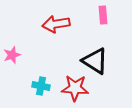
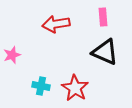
pink rectangle: moved 2 px down
black triangle: moved 10 px right, 9 px up; rotated 8 degrees counterclockwise
red star: rotated 28 degrees clockwise
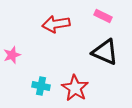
pink rectangle: moved 1 px up; rotated 60 degrees counterclockwise
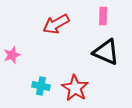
pink rectangle: rotated 66 degrees clockwise
red arrow: rotated 20 degrees counterclockwise
black triangle: moved 1 px right
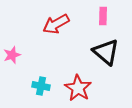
black triangle: rotated 16 degrees clockwise
red star: moved 3 px right
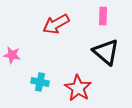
pink star: rotated 30 degrees clockwise
cyan cross: moved 1 px left, 4 px up
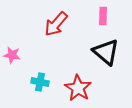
red arrow: rotated 20 degrees counterclockwise
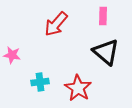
cyan cross: rotated 18 degrees counterclockwise
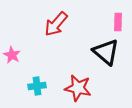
pink rectangle: moved 15 px right, 6 px down
pink star: rotated 18 degrees clockwise
cyan cross: moved 3 px left, 4 px down
red star: rotated 20 degrees counterclockwise
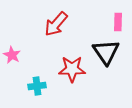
black triangle: rotated 16 degrees clockwise
red star: moved 6 px left, 19 px up; rotated 12 degrees counterclockwise
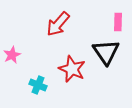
red arrow: moved 2 px right
pink star: rotated 18 degrees clockwise
red star: rotated 24 degrees clockwise
cyan cross: moved 1 px right, 1 px up; rotated 30 degrees clockwise
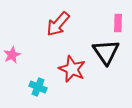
pink rectangle: moved 1 px down
cyan cross: moved 2 px down
